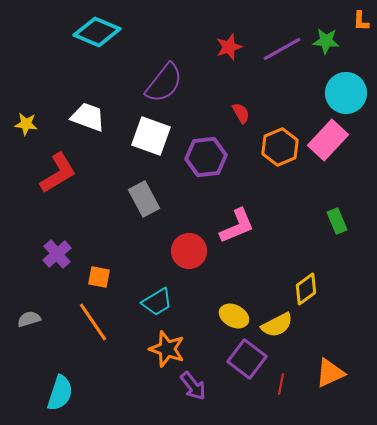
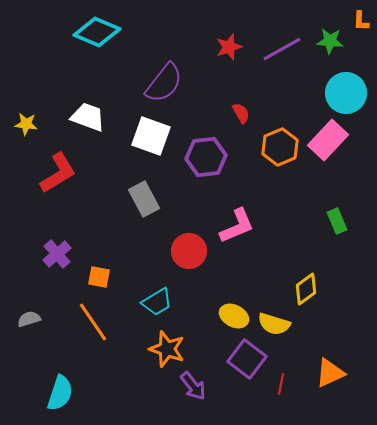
green star: moved 4 px right
yellow semicircle: moved 3 px left, 1 px up; rotated 44 degrees clockwise
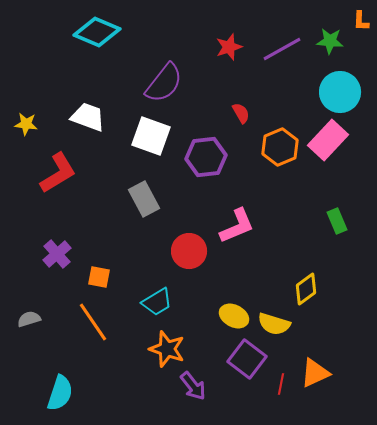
cyan circle: moved 6 px left, 1 px up
orange triangle: moved 15 px left
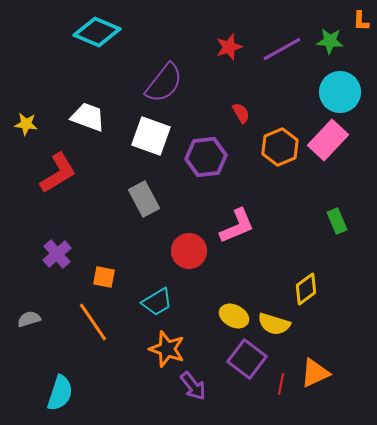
orange square: moved 5 px right
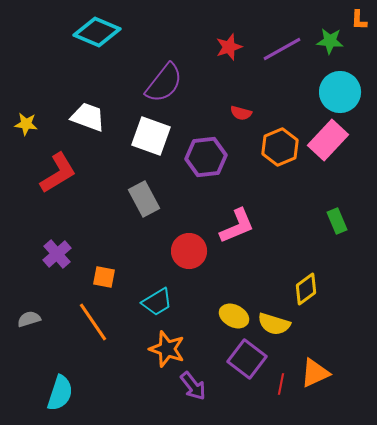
orange L-shape: moved 2 px left, 1 px up
red semicircle: rotated 135 degrees clockwise
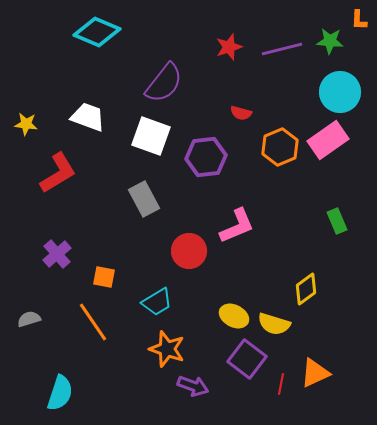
purple line: rotated 15 degrees clockwise
pink rectangle: rotated 12 degrees clockwise
purple arrow: rotated 32 degrees counterclockwise
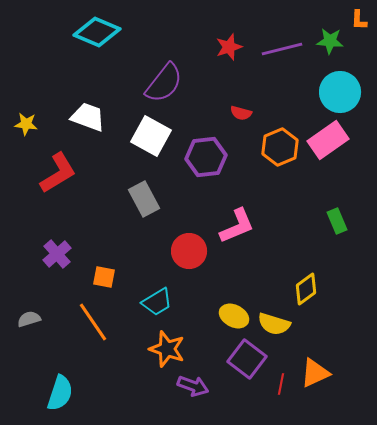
white square: rotated 9 degrees clockwise
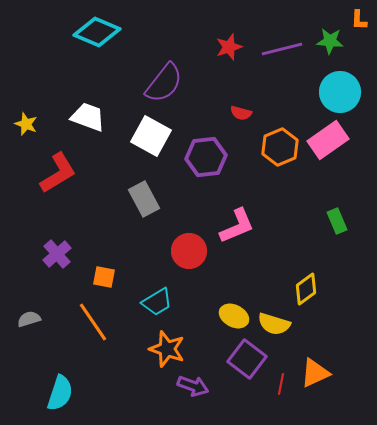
yellow star: rotated 15 degrees clockwise
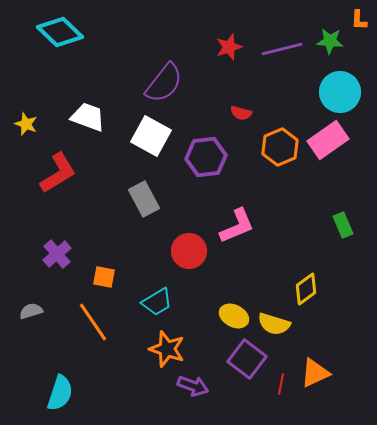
cyan diamond: moved 37 px left; rotated 21 degrees clockwise
green rectangle: moved 6 px right, 4 px down
gray semicircle: moved 2 px right, 8 px up
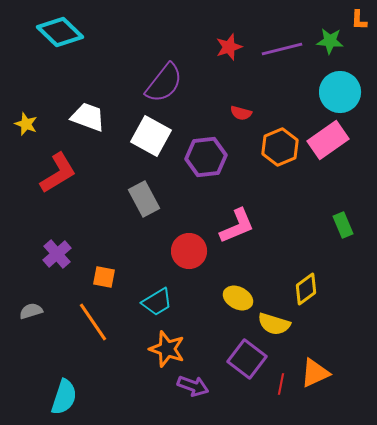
yellow ellipse: moved 4 px right, 18 px up
cyan semicircle: moved 4 px right, 4 px down
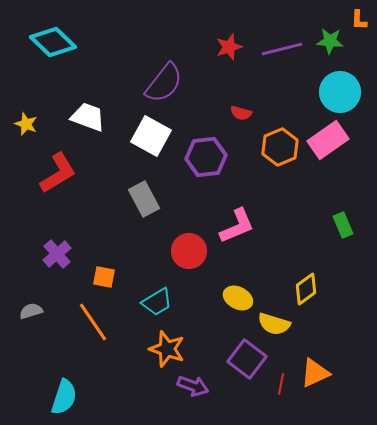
cyan diamond: moved 7 px left, 10 px down
